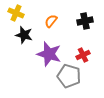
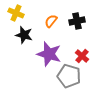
black cross: moved 8 px left
red cross: moved 1 px left, 1 px down; rotated 24 degrees counterclockwise
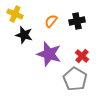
yellow cross: moved 1 px left, 1 px down
gray pentagon: moved 6 px right, 3 px down; rotated 15 degrees clockwise
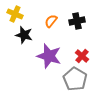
purple star: moved 2 px down
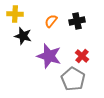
yellow cross: rotated 21 degrees counterclockwise
black star: moved 1 px left, 1 px down
gray pentagon: moved 2 px left
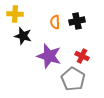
orange semicircle: moved 4 px right, 1 px down; rotated 40 degrees counterclockwise
red cross: rotated 16 degrees counterclockwise
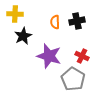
black star: rotated 30 degrees clockwise
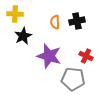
red cross: moved 4 px right
gray pentagon: rotated 25 degrees counterclockwise
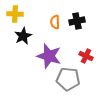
gray pentagon: moved 5 px left
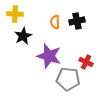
red cross: moved 6 px down
